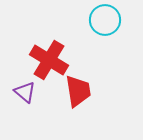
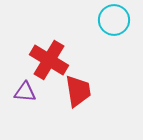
cyan circle: moved 9 px right
purple triangle: rotated 35 degrees counterclockwise
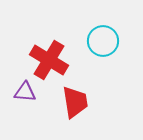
cyan circle: moved 11 px left, 21 px down
red trapezoid: moved 3 px left, 11 px down
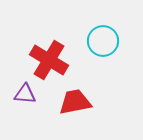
purple triangle: moved 2 px down
red trapezoid: rotated 92 degrees counterclockwise
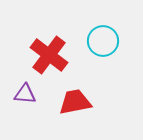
red cross: moved 5 px up; rotated 6 degrees clockwise
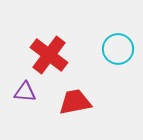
cyan circle: moved 15 px right, 8 px down
purple triangle: moved 2 px up
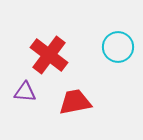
cyan circle: moved 2 px up
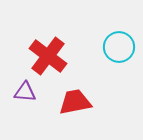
cyan circle: moved 1 px right
red cross: moved 1 px left, 1 px down
